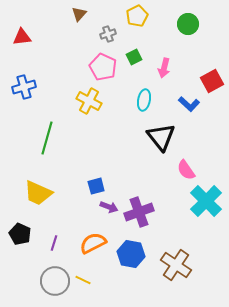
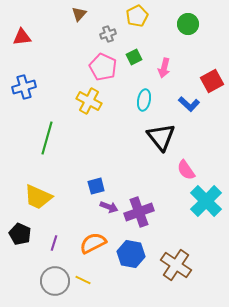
yellow trapezoid: moved 4 px down
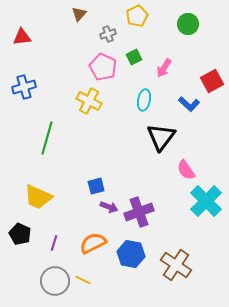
pink arrow: rotated 18 degrees clockwise
black triangle: rotated 16 degrees clockwise
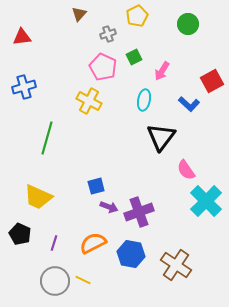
pink arrow: moved 2 px left, 3 px down
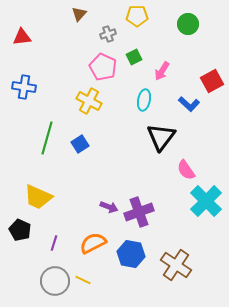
yellow pentagon: rotated 25 degrees clockwise
blue cross: rotated 25 degrees clockwise
blue square: moved 16 px left, 42 px up; rotated 18 degrees counterclockwise
black pentagon: moved 4 px up
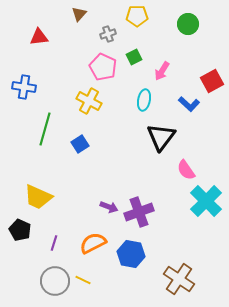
red triangle: moved 17 px right
green line: moved 2 px left, 9 px up
brown cross: moved 3 px right, 14 px down
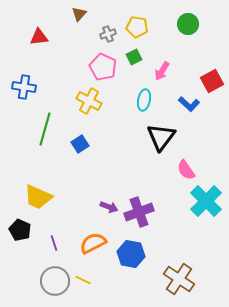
yellow pentagon: moved 11 px down; rotated 10 degrees clockwise
purple line: rotated 35 degrees counterclockwise
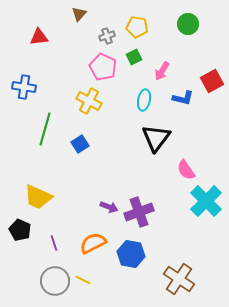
gray cross: moved 1 px left, 2 px down
blue L-shape: moved 6 px left, 6 px up; rotated 30 degrees counterclockwise
black triangle: moved 5 px left, 1 px down
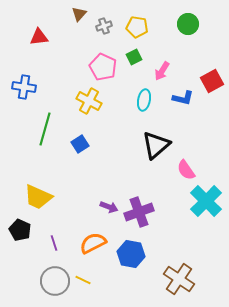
gray cross: moved 3 px left, 10 px up
black triangle: moved 7 px down; rotated 12 degrees clockwise
